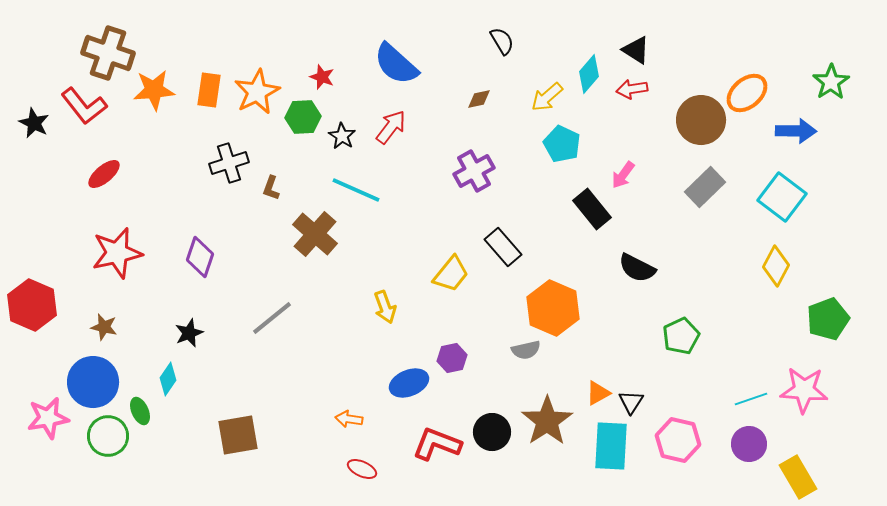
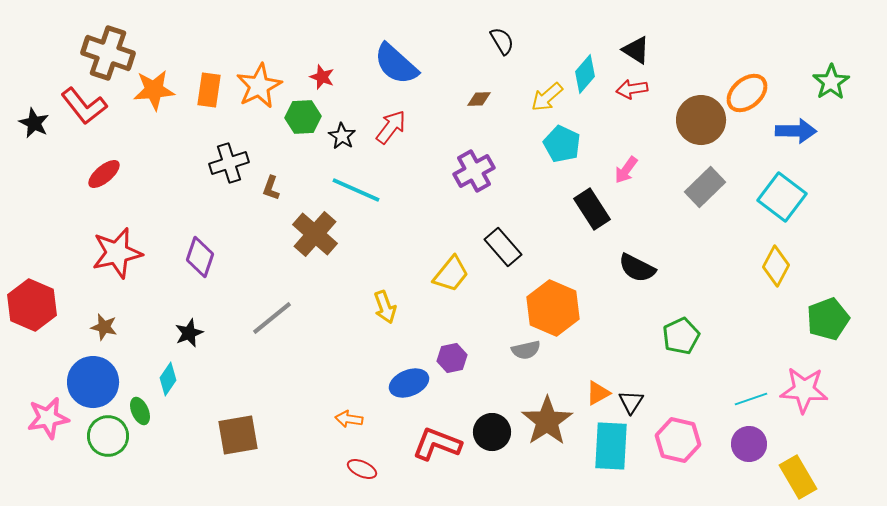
cyan diamond at (589, 74): moved 4 px left
orange star at (257, 92): moved 2 px right, 6 px up
brown diamond at (479, 99): rotated 10 degrees clockwise
pink arrow at (623, 175): moved 3 px right, 5 px up
black rectangle at (592, 209): rotated 6 degrees clockwise
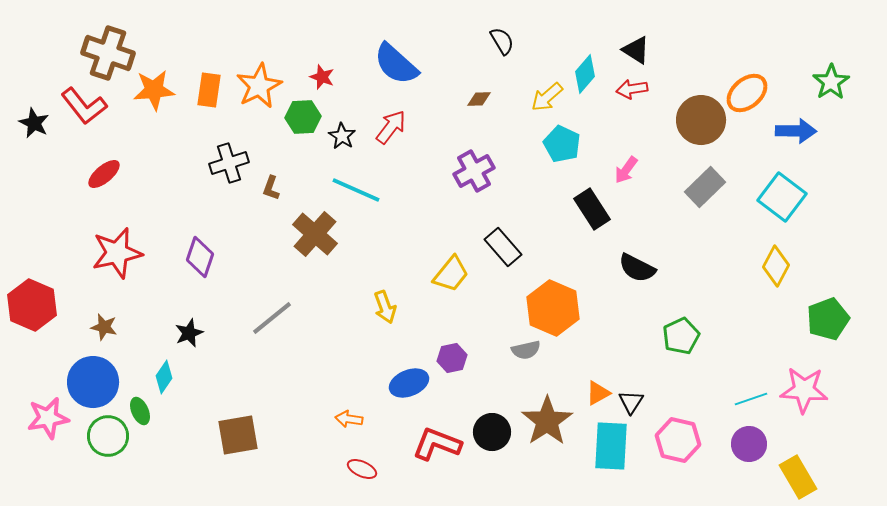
cyan diamond at (168, 379): moved 4 px left, 2 px up
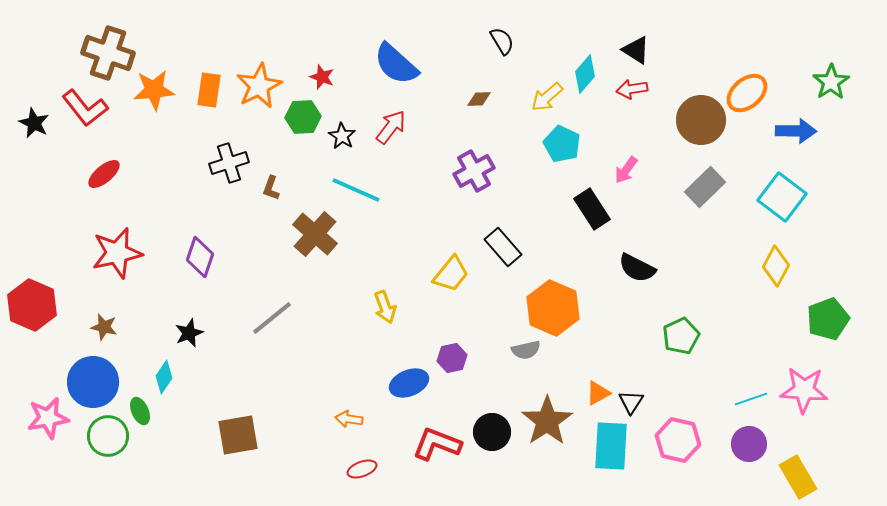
red L-shape at (84, 106): moved 1 px right, 2 px down
red ellipse at (362, 469): rotated 44 degrees counterclockwise
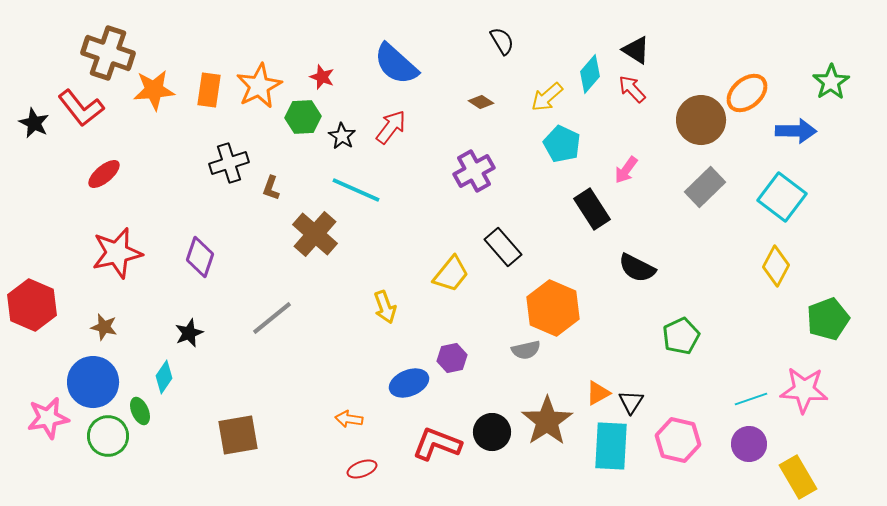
cyan diamond at (585, 74): moved 5 px right
red arrow at (632, 89): rotated 56 degrees clockwise
brown diamond at (479, 99): moved 2 px right, 3 px down; rotated 35 degrees clockwise
red L-shape at (85, 108): moved 4 px left
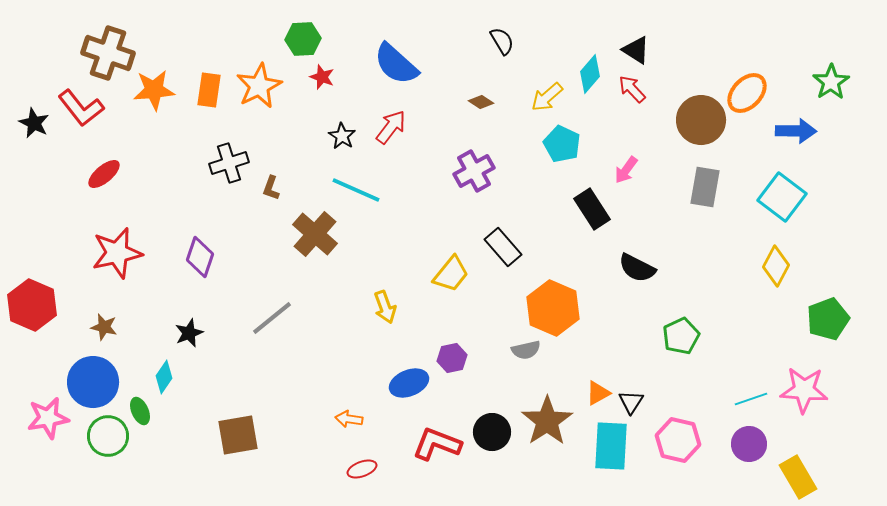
orange ellipse at (747, 93): rotated 6 degrees counterclockwise
green hexagon at (303, 117): moved 78 px up
gray rectangle at (705, 187): rotated 36 degrees counterclockwise
